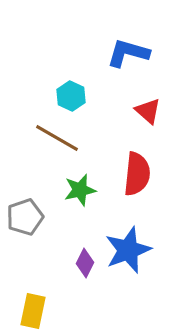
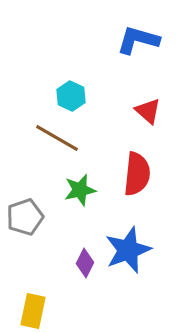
blue L-shape: moved 10 px right, 13 px up
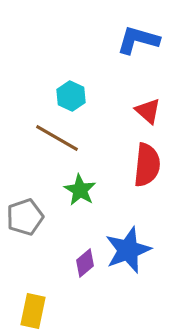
red semicircle: moved 10 px right, 9 px up
green star: rotated 28 degrees counterclockwise
purple diamond: rotated 24 degrees clockwise
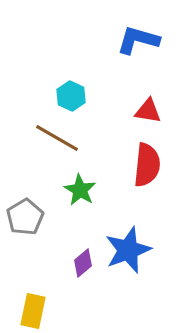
red triangle: rotated 32 degrees counterclockwise
gray pentagon: rotated 12 degrees counterclockwise
purple diamond: moved 2 px left
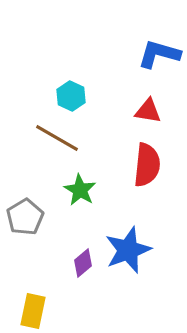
blue L-shape: moved 21 px right, 14 px down
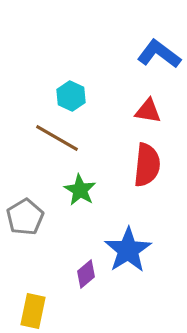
blue L-shape: rotated 21 degrees clockwise
blue star: rotated 12 degrees counterclockwise
purple diamond: moved 3 px right, 11 px down
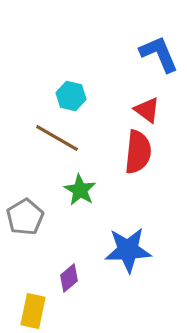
blue L-shape: rotated 30 degrees clockwise
cyan hexagon: rotated 12 degrees counterclockwise
red triangle: moved 1 px left, 1 px up; rotated 28 degrees clockwise
red semicircle: moved 9 px left, 13 px up
blue star: rotated 30 degrees clockwise
purple diamond: moved 17 px left, 4 px down
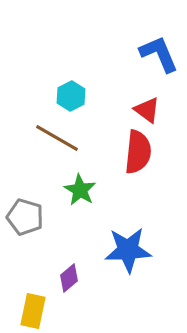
cyan hexagon: rotated 20 degrees clockwise
gray pentagon: rotated 24 degrees counterclockwise
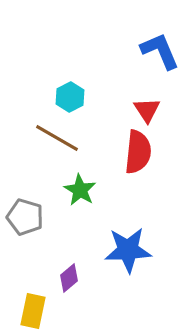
blue L-shape: moved 1 px right, 3 px up
cyan hexagon: moved 1 px left, 1 px down
red triangle: rotated 20 degrees clockwise
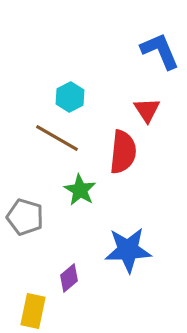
red semicircle: moved 15 px left
